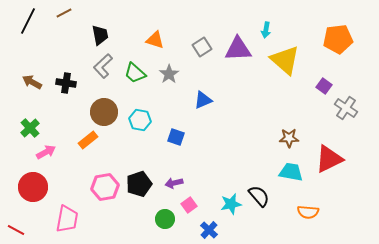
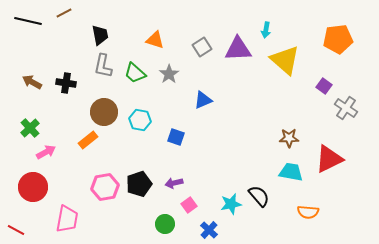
black line: rotated 76 degrees clockwise
gray L-shape: rotated 35 degrees counterclockwise
green circle: moved 5 px down
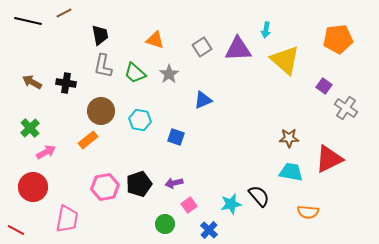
brown circle: moved 3 px left, 1 px up
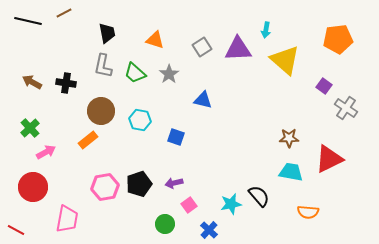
black trapezoid: moved 7 px right, 2 px up
blue triangle: rotated 36 degrees clockwise
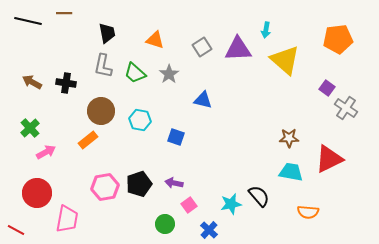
brown line: rotated 28 degrees clockwise
purple square: moved 3 px right, 2 px down
purple arrow: rotated 24 degrees clockwise
red circle: moved 4 px right, 6 px down
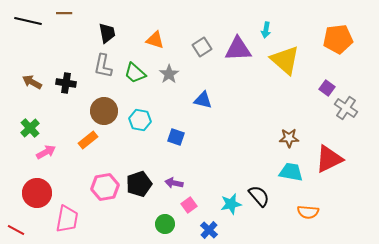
brown circle: moved 3 px right
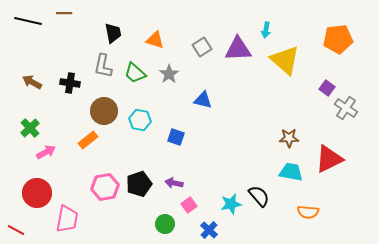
black trapezoid: moved 6 px right
black cross: moved 4 px right
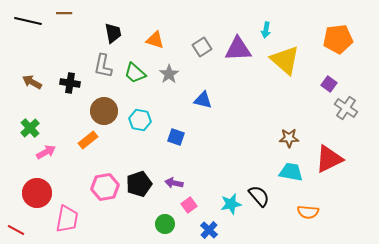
purple square: moved 2 px right, 4 px up
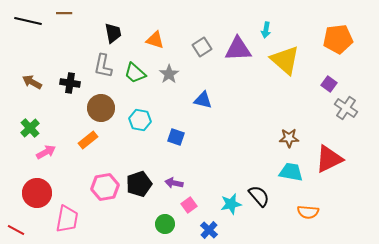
brown circle: moved 3 px left, 3 px up
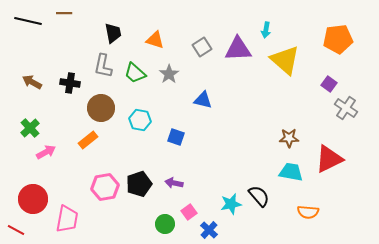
red circle: moved 4 px left, 6 px down
pink square: moved 7 px down
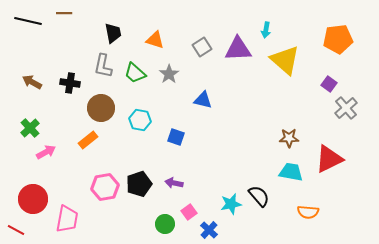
gray cross: rotated 15 degrees clockwise
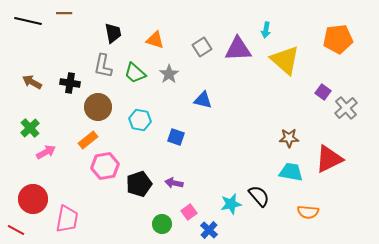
purple square: moved 6 px left, 8 px down
brown circle: moved 3 px left, 1 px up
pink hexagon: moved 21 px up
green circle: moved 3 px left
